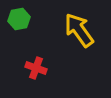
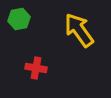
red cross: rotated 10 degrees counterclockwise
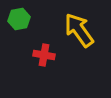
red cross: moved 8 px right, 13 px up
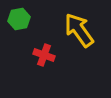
red cross: rotated 10 degrees clockwise
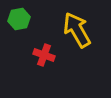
yellow arrow: moved 2 px left; rotated 6 degrees clockwise
